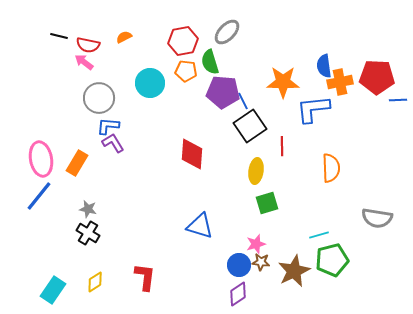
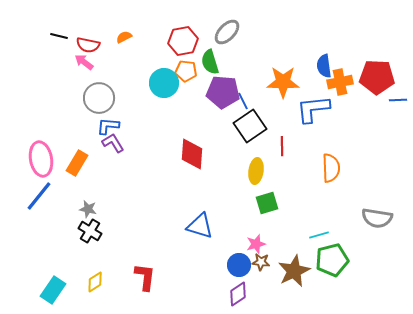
cyan circle at (150, 83): moved 14 px right
black cross at (88, 233): moved 2 px right, 2 px up
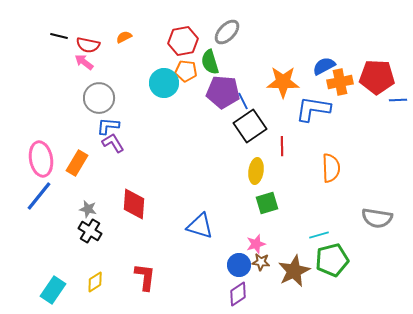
blue semicircle at (324, 66): rotated 70 degrees clockwise
blue L-shape at (313, 109): rotated 15 degrees clockwise
red diamond at (192, 154): moved 58 px left, 50 px down
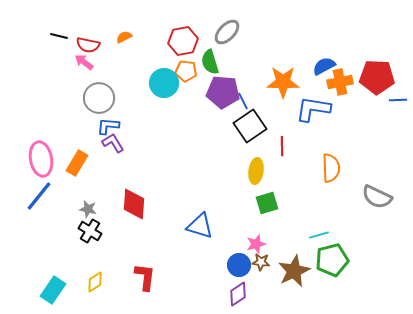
gray semicircle at (377, 218): moved 21 px up; rotated 16 degrees clockwise
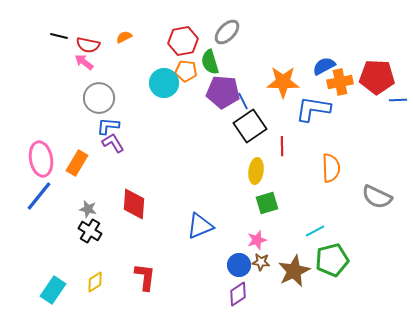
blue triangle at (200, 226): rotated 40 degrees counterclockwise
cyan line at (319, 235): moved 4 px left, 4 px up; rotated 12 degrees counterclockwise
pink star at (256, 244): moved 1 px right, 4 px up
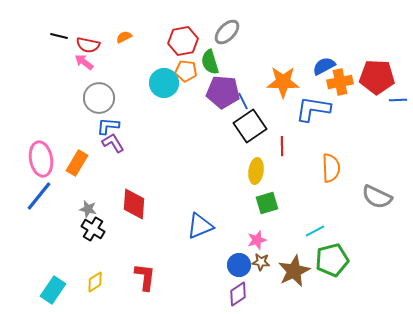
black cross at (90, 231): moved 3 px right, 2 px up
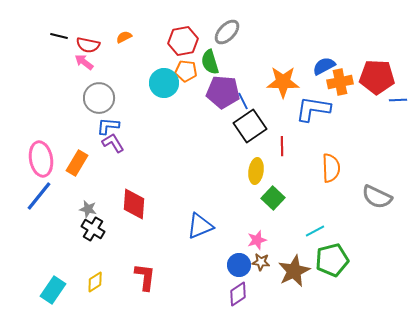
green square at (267, 203): moved 6 px right, 5 px up; rotated 30 degrees counterclockwise
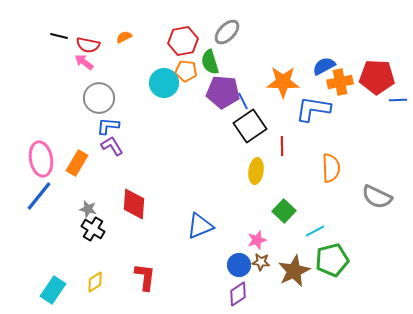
purple L-shape at (113, 143): moved 1 px left, 3 px down
green square at (273, 198): moved 11 px right, 13 px down
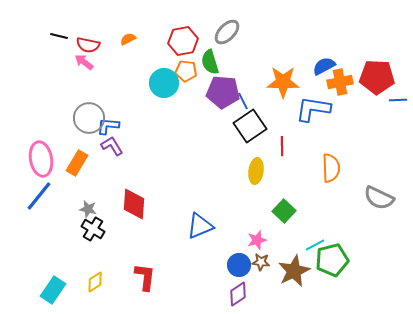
orange semicircle at (124, 37): moved 4 px right, 2 px down
gray circle at (99, 98): moved 10 px left, 20 px down
gray semicircle at (377, 197): moved 2 px right, 1 px down
cyan line at (315, 231): moved 14 px down
